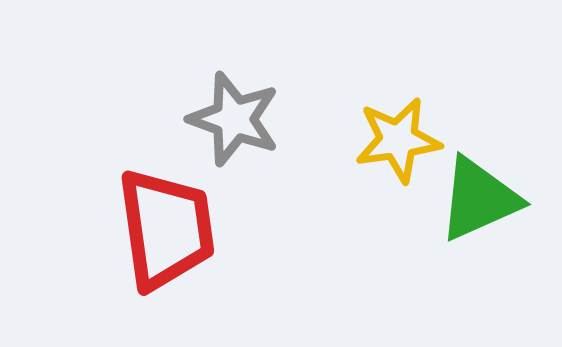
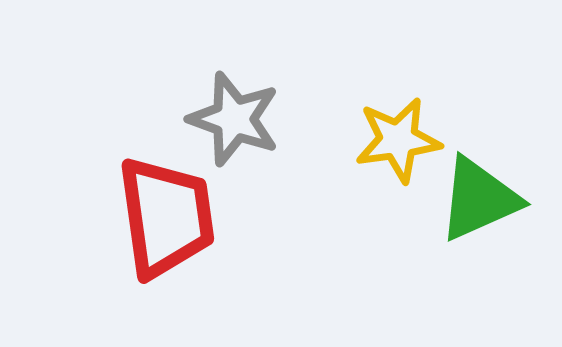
red trapezoid: moved 12 px up
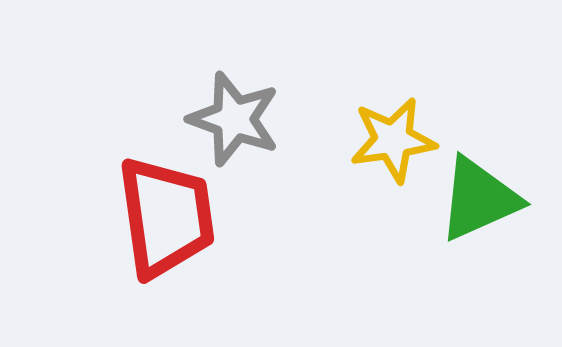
yellow star: moved 5 px left
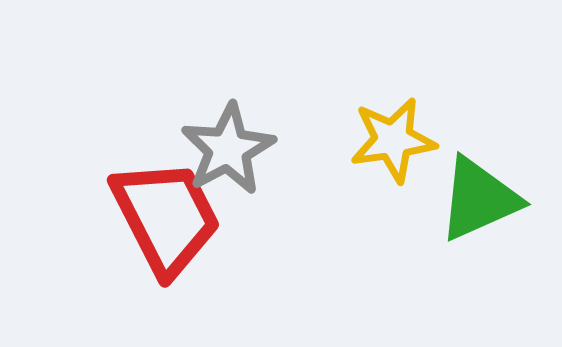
gray star: moved 6 px left, 30 px down; rotated 24 degrees clockwise
red trapezoid: rotated 19 degrees counterclockwise
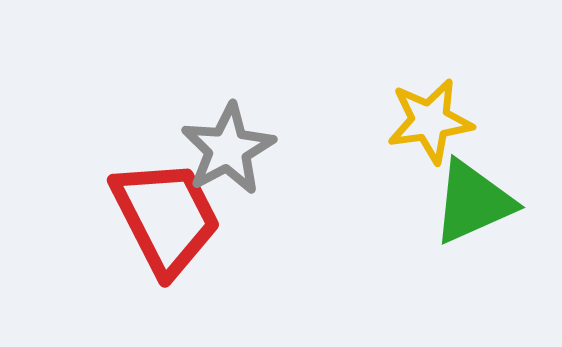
yellow star: moved 37 px right, 19 px up
green triangle: moved 6 px left, 3 px down
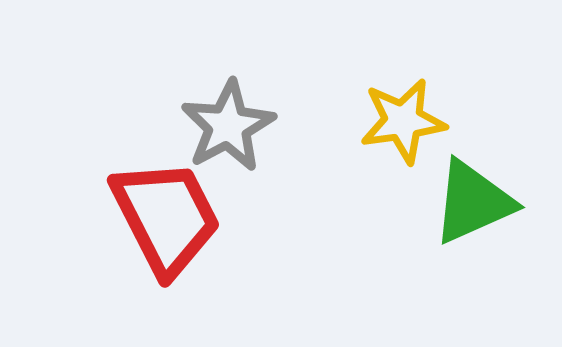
yellow star: moved 27 px left
gray star: moved 23 px up
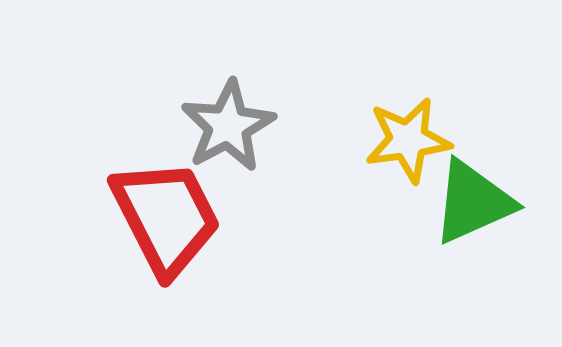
yellow star: moved 5 px right, 19 px down
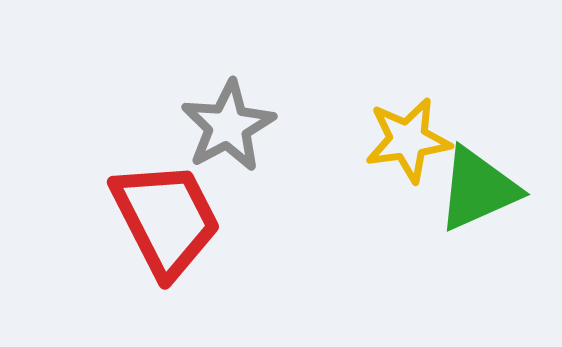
green triangle: moved 5 px right, 13 px up
red trapezoid: moved 2 px down
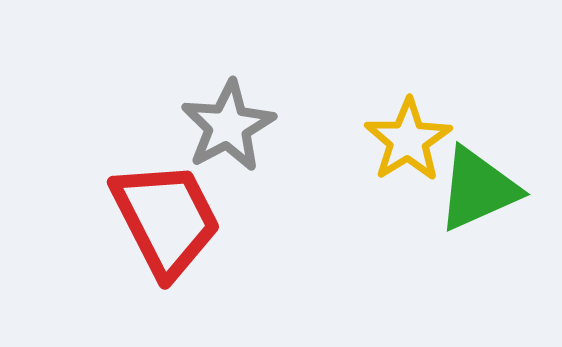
yellow star: rotated 24 degrees counterclockwise
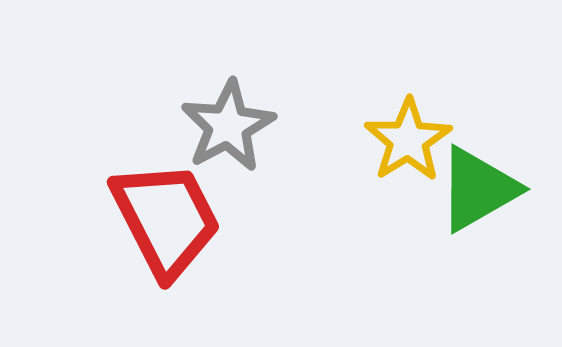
green triangle: rotated 6 degrees counterclockwise
